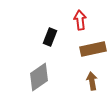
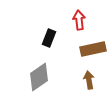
red arrow: moved 1 px left
black rectangle: moved 1 px left, 1 px down
brown arrow: moved 3 px left, 1 px up
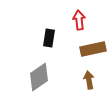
black rectangle: rotated 12 degrees counterclockwise
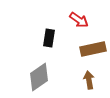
red arrow: rotated 132 degrees clockwise
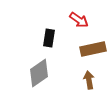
gray diamond: moved 4 px up
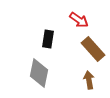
black rectangle: moved 1 px left, 1 px down
brown rectangle: rotated 60 degrees clockwise
gray diamond: rotated 44 degrees counterclockwise
